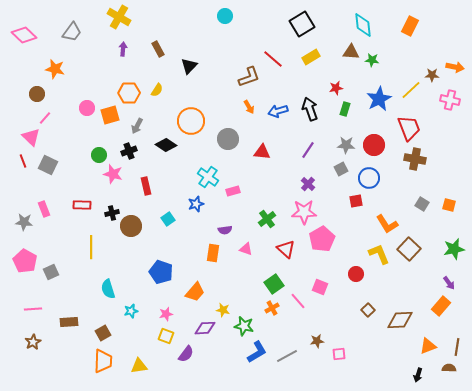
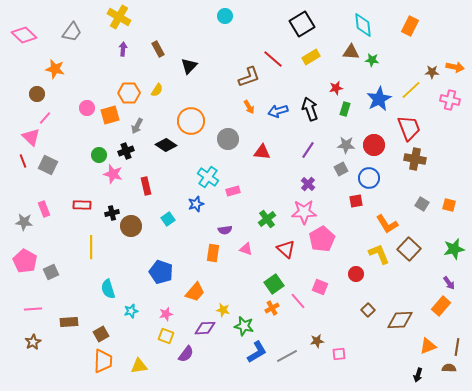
brown star at (432, 75): moved 3 px up
black cross at (129, 151): moved 3 px left
brown square at (103, 333): moved 2 px left, 1 px down
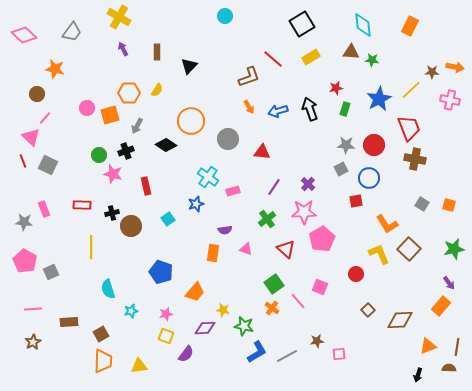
purple arrow at (123, 49): rotated 32 degrees counterclockwise
brown rectangle at (158, 49): moved 1 px left, 3 px down; rotated 28 degrees clockwise
purple line at (308, 150): moved 34 px left, 37 px down
orange cross at (272, 308): rotated 24 degrees counterclockwise
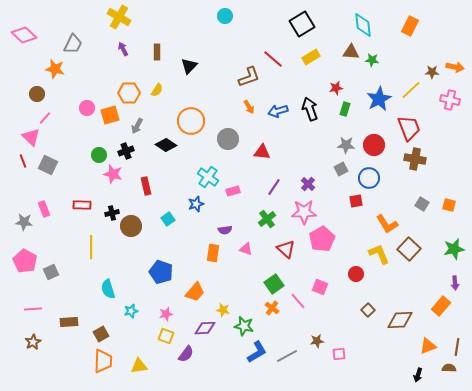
gray trapezoid at (72, 32): moved 1 px right, 12 px down; rotated 10 degrees counterclockwise
purple arrow at (449, 283): moved 6 px right; rotated 32 degrees clockwise
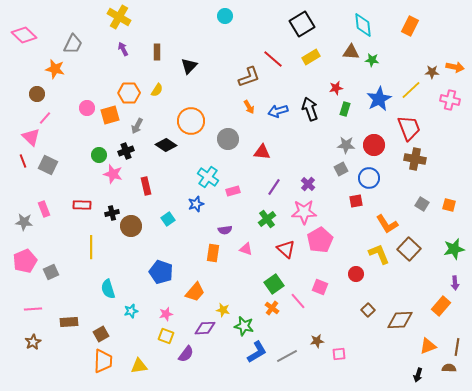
pink pentagon at (322, 239): moved 2 px left, 1 px down
pink pentagon at (25, 261): rotated 20 degrees clockwise
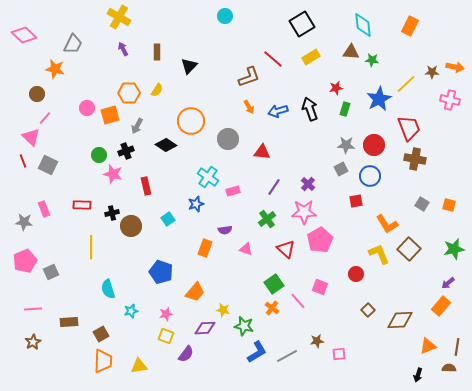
yellow line at (411, 90): moved 5 px left, 6 px up
blue circle at (369, 178): moved 1 px right, 2 px up
orange rectangle at (213, 253): moved 8 px left, 5 px up; rotated 12 degrees clockwise
purple arrow at (455, 283): moved 7 px left; rotated 56 degrees clockwise
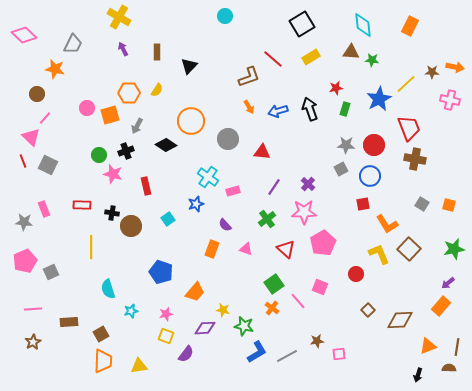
red square at (356, 201): moved 7 px right, 3 px down
black cross at (112, 213): rotated 24 degrees clockwise
purple semicircle at (225, 230): moved 5 px up; rotated 56 degrees clockwise
pink pentagon at (320, 240): moved 3 px right, 3 px down
orange rectangle at (205, 248): moved 7 px right, 1 px down
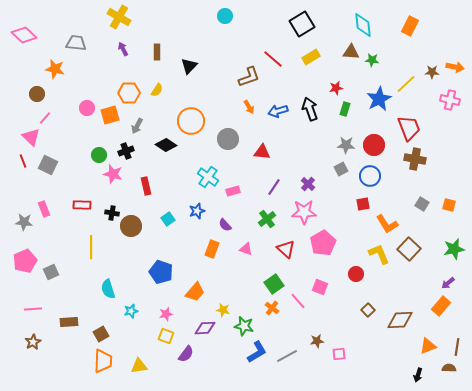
gray trapezoid at (73, 44): moved 3 px right, 1 px up; rotated 110 degrees counterclockwise
blue star at (196, 204): moved 1 px right, 7 px down
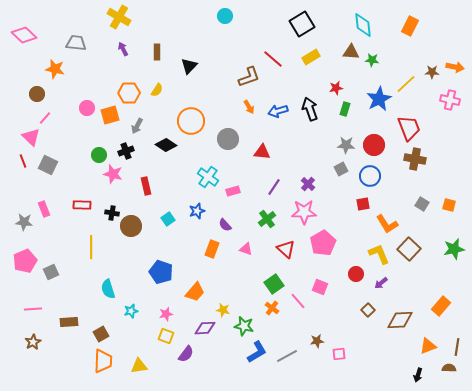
purple arrow at (448, 283): moved 67 px left
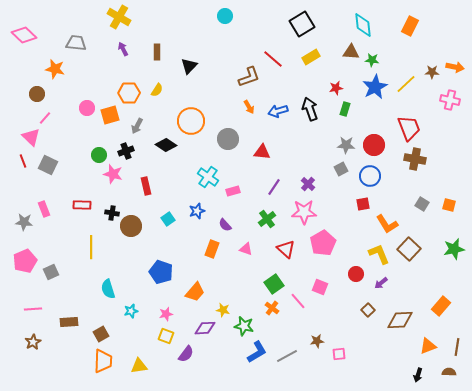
blue star at (379, 99): moved 4 px left, 12 px up
brown semicircle at (449, 368): moved 4 px down
